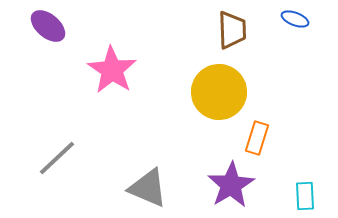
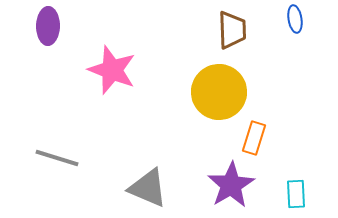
blue ellipse: rotated 60 degrees clockwise
purple ellipse: rotated 51 degrees clockwise
pink star: rotated 12 degrees counterclockwise
orange rectangle: moved 3 px left
gray line: rotated 60 degrees clockwise
cyan rectangle: moved 9 px left, 2 px up
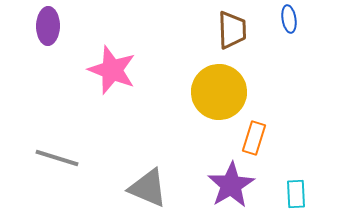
blue ellipse: moved 6 px left
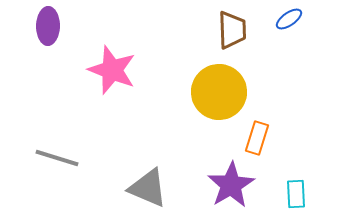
blue ellipse: rotated 64 degrees clockwise
orange rectangle: moved 3 px right
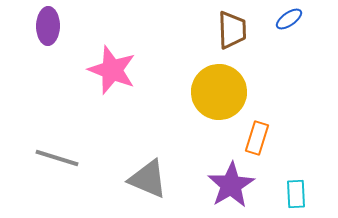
gray triangle: moved 9 px up
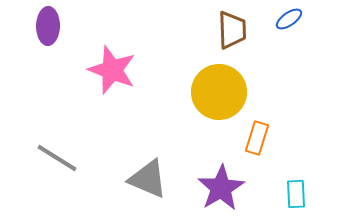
gray line: rotated 15 degrees clockwise
purple star: moved 10 px left, 3 px down
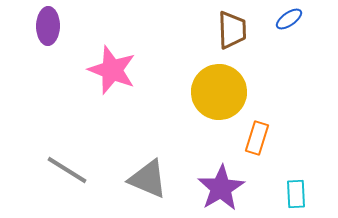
gray line: moved 10 px right, 12 px down
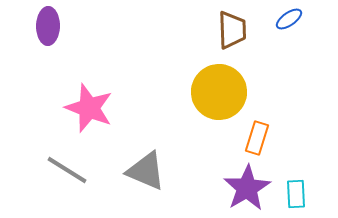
pink star: moved 23 px left, 38 px down
gray triangle: moved 2 px left, 8 px up
purple star: moved 26 px right
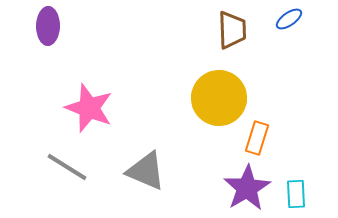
yellow circle: moved 6 px down
gray line: moved 3 px up
